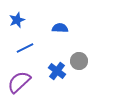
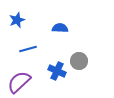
blue line: moved 3 px right, 1 px down; rotated 12 degrees clockwise
blue cross: rotated 12 degrees counterclockwise
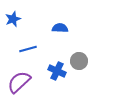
blue star: moved 4 px left, 1 px up
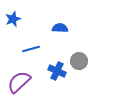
blue line: moved 3 px right
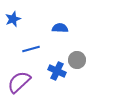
gray circle: moved 2 px left, 1 px up
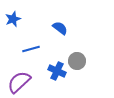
blue semicircle: rotated 35 degrees clockwise
gray circle: moved 1 px down
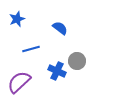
blue star: moved 4 px right
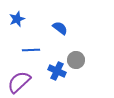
blue line: moved 1 px down; rotated 12 degrees clockwise
gray circle: moved 1 px left, 1 px up
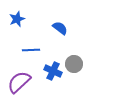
gray circle: moved 2 px left, 4 px down
blue cross: moved 4 px left
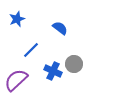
blue line: rotated 42 degrees counterclockwise
purple semicircle: moved 3 px left, 2 px up
